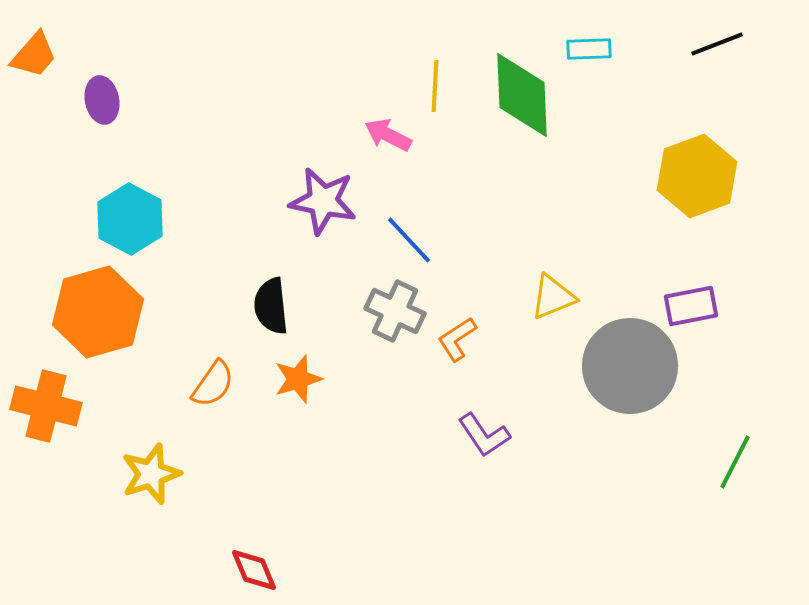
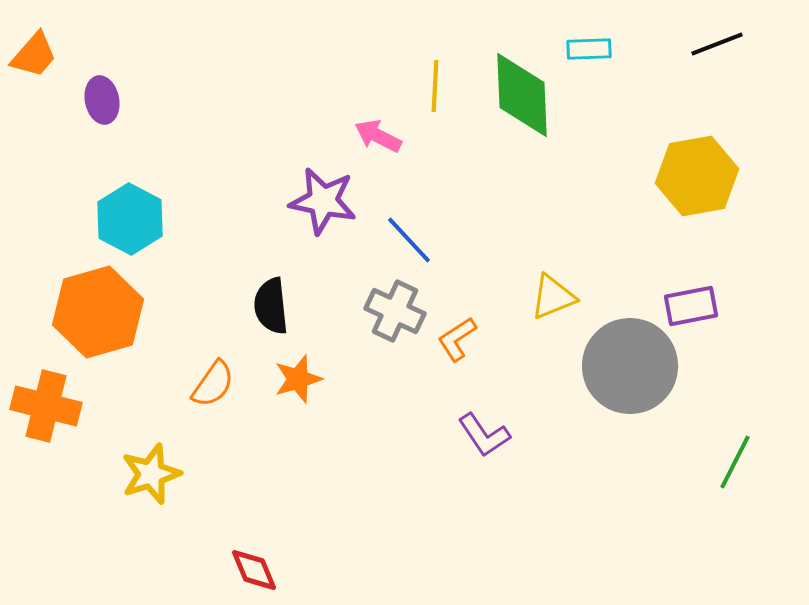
pink arrow: moved 10 px left, 1 px down
yellow hexagon: rotated 10 degrees clockwise
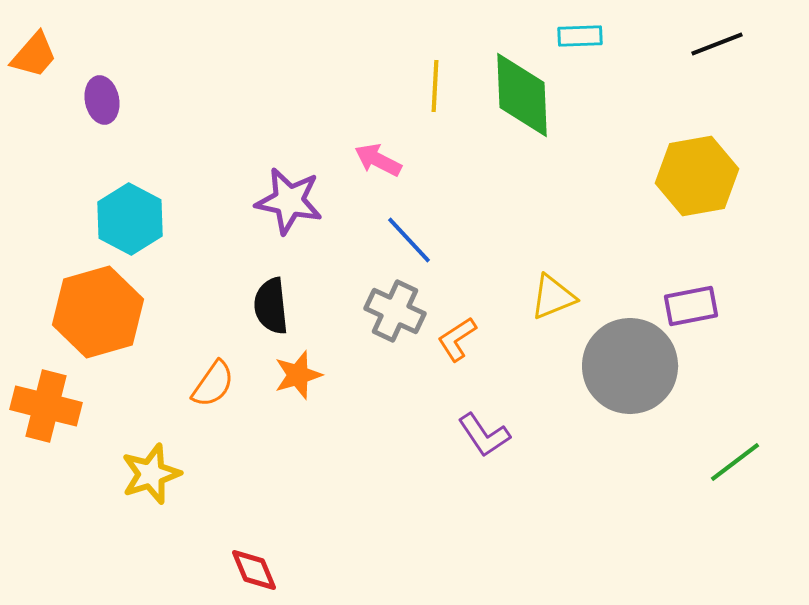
cyan rectangle: moved 9 px left, 13 px up
pink arrow: moved 24 px down
purple star: moved 34 px left
orange star: moved 4 px up
green line: rotated 26 degrees clockwise
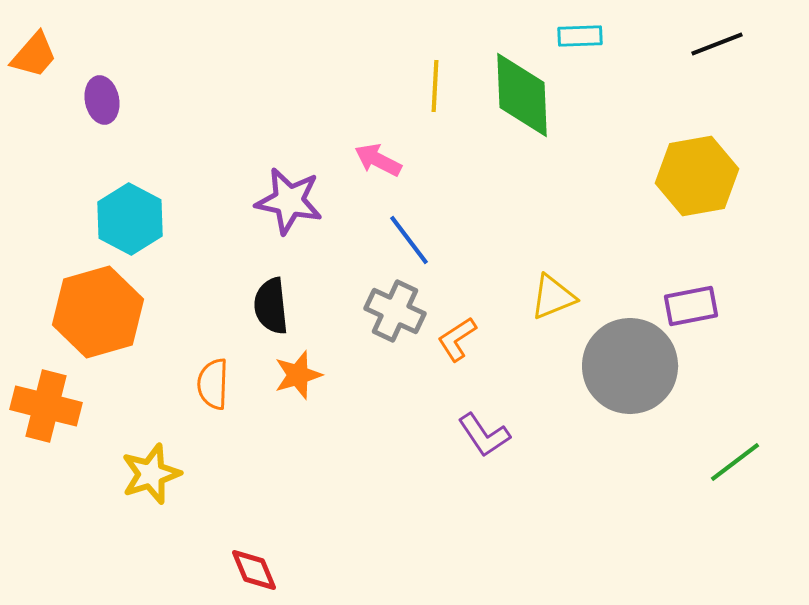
blue line: rotated 6 degrees clockwise
orange semicircle: rotated 147 degrees clockwise
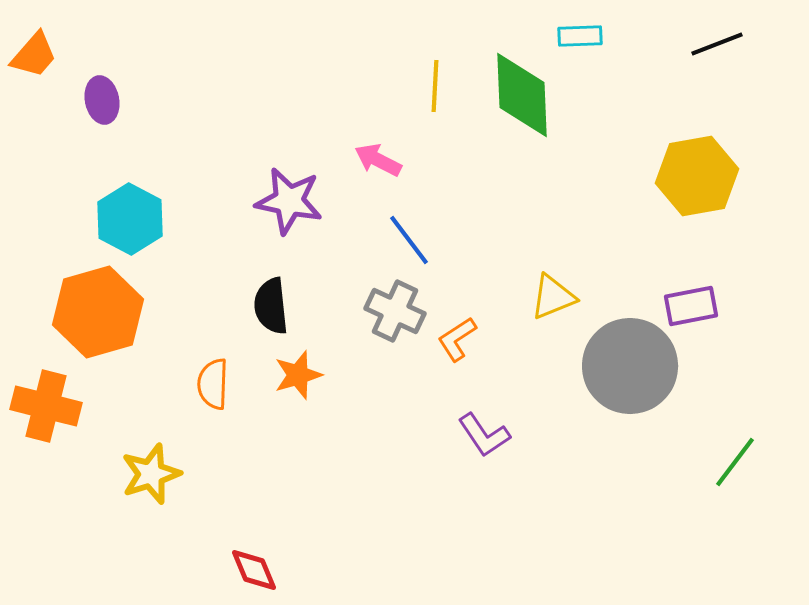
green line: rotated 16 degrees counterclockwise
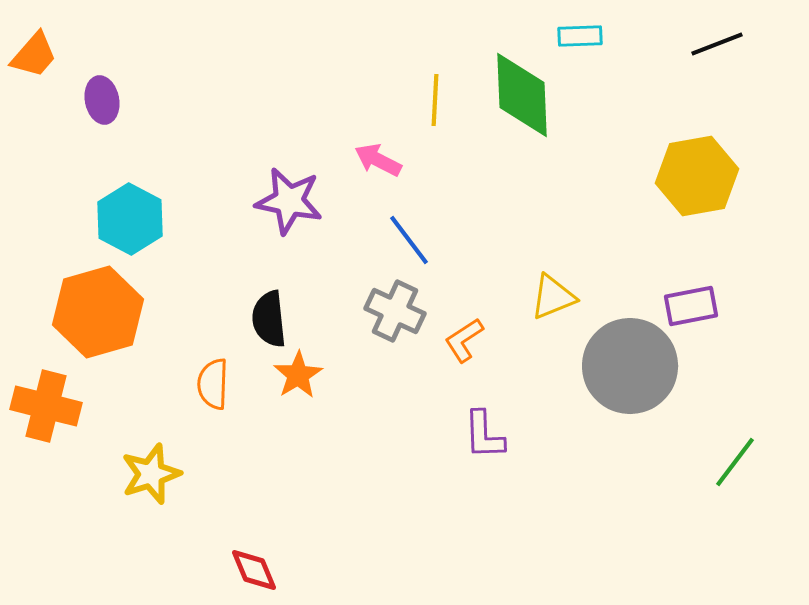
yellow line: moved 14 px down
black semicircle: moved 2 px left, 13 px down
orange L-shape: moved 7 px right, 1 px down
orange star: rotated 15 degrees counterclockwise
purple L-shape: rotated 32 degrees clockwise
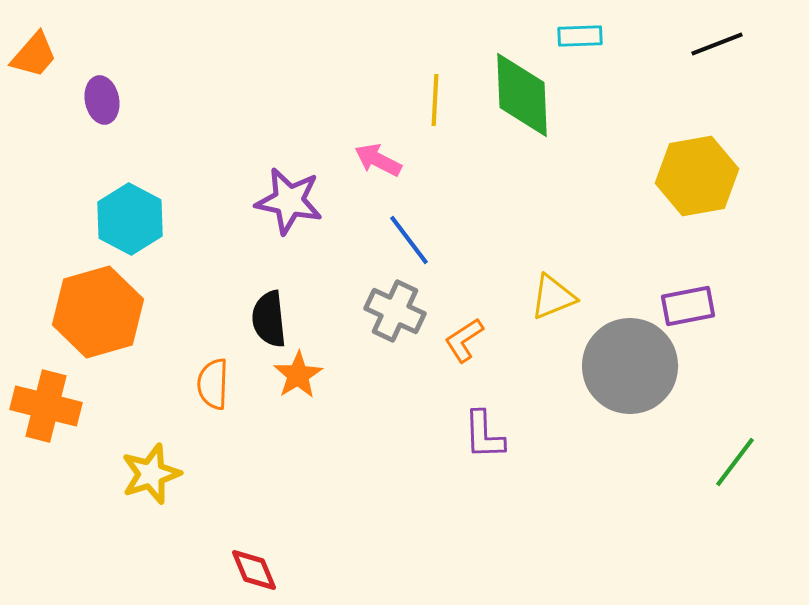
purple rectangle: moved 3 px left
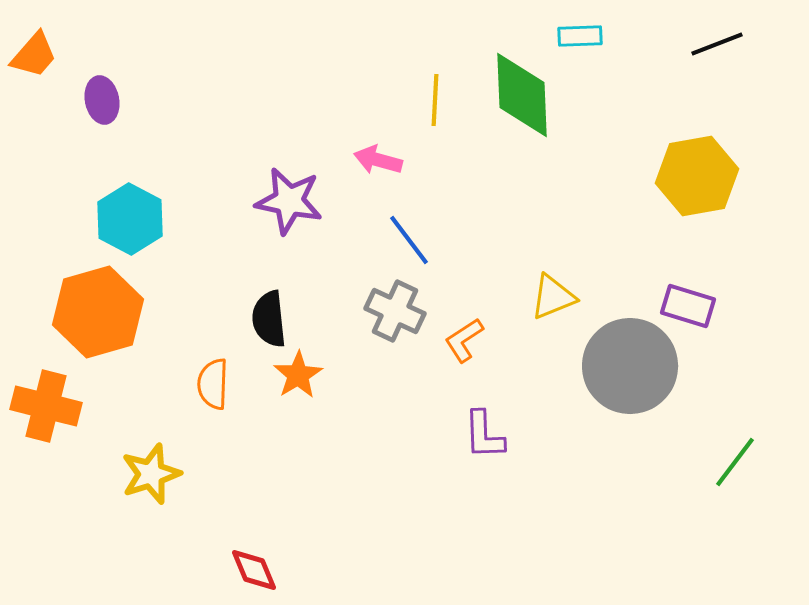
pink arrow: rotated 12 degrees counterclockwise
purple rectangle: rotated 28 degrees clockwise
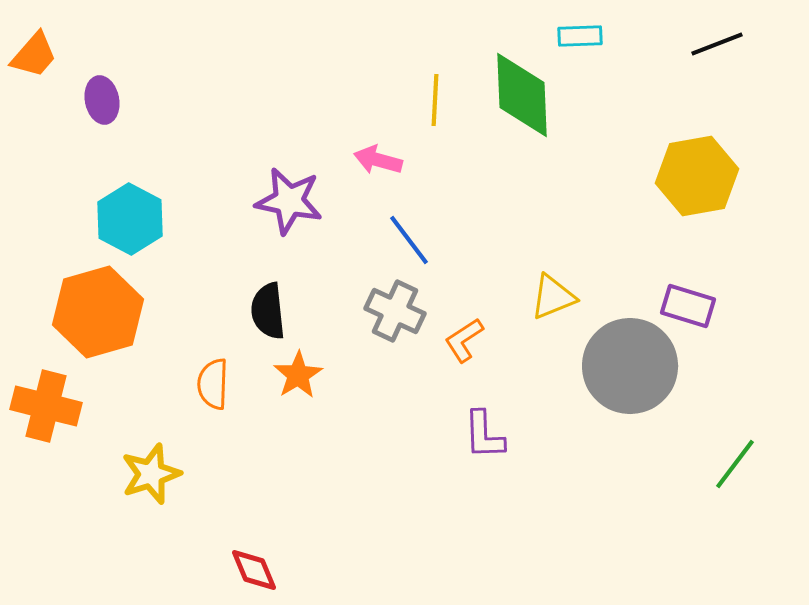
black semicircle: moved 1 px left, 8 px up
green line: moved 2 px down
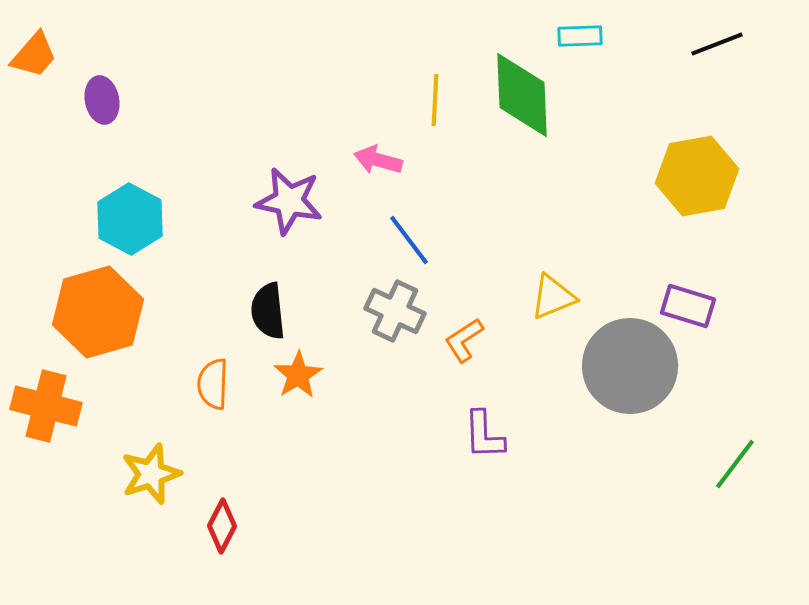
red diamond: moved 32 px left, 44 px up; rotated 50 degrees clockwise
